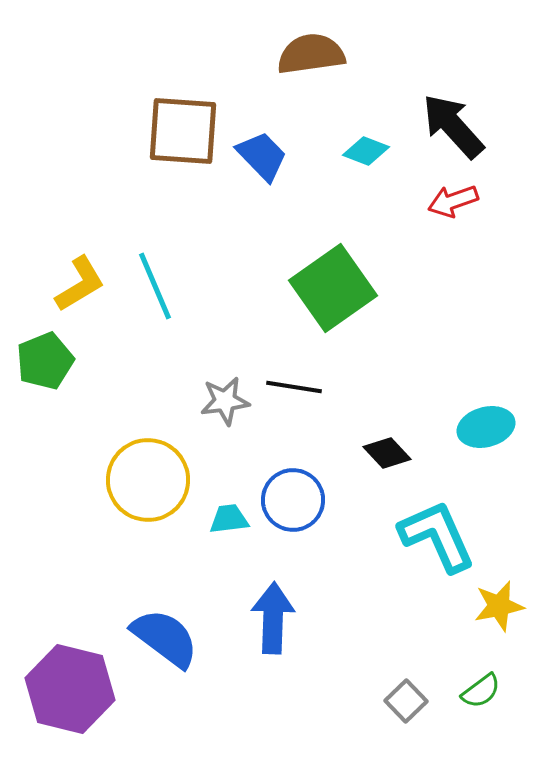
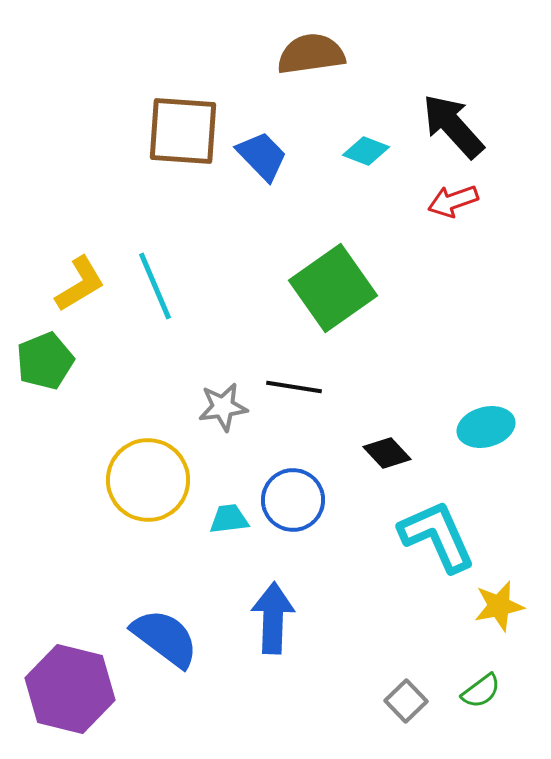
gray star: moved 2 px left, 6 px down
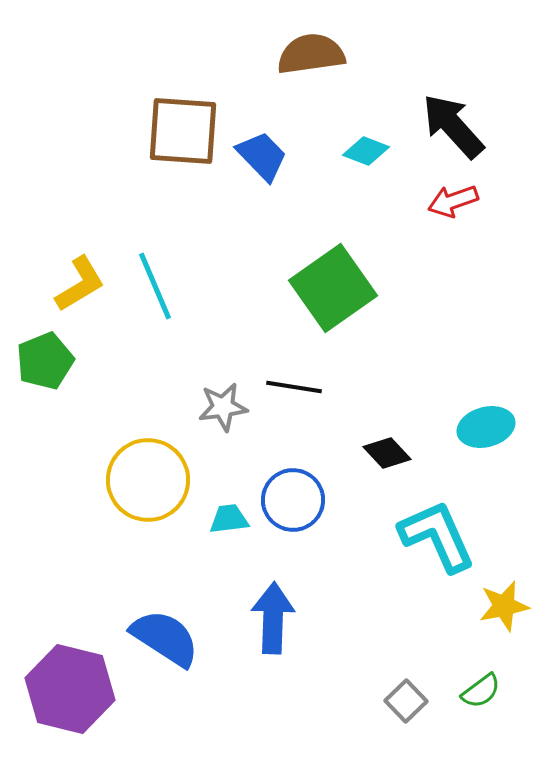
yellow star: moved 5 px right
blue semicircle: rotated 4 degrees counterclockwise
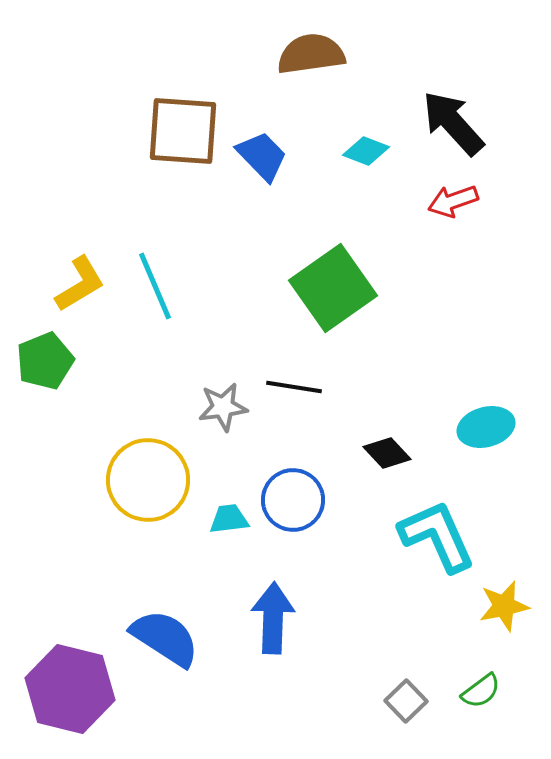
black arrow: moved 3 px up
